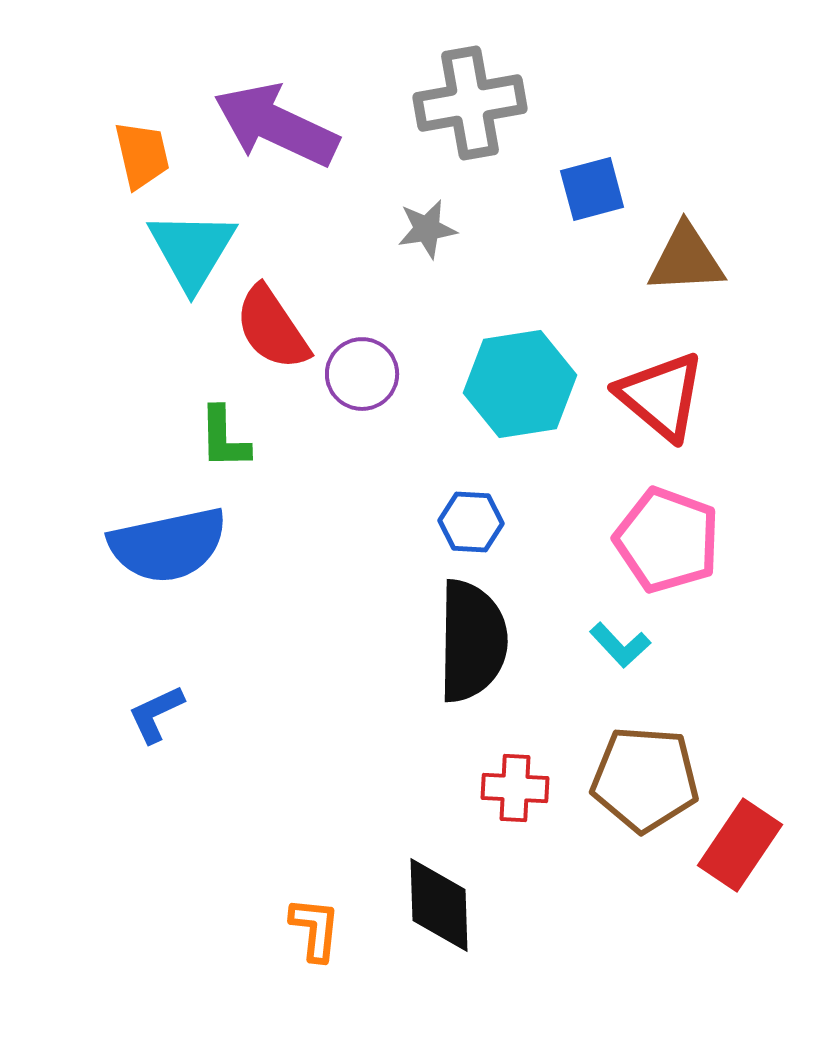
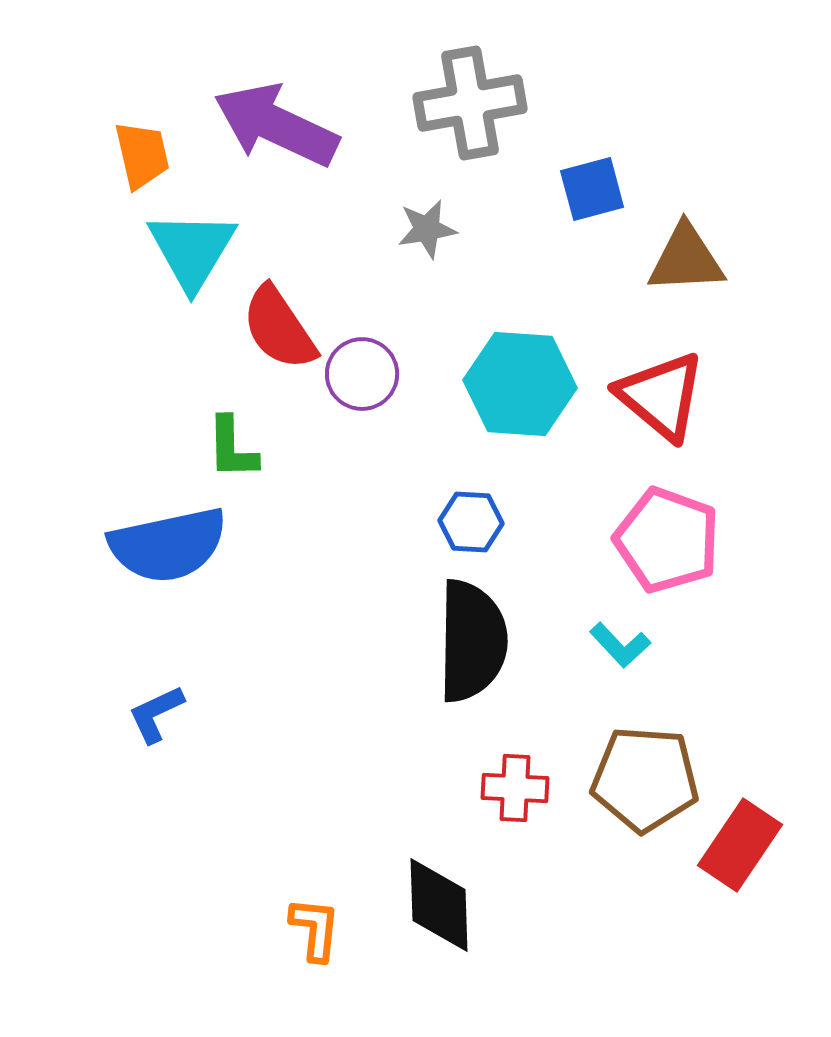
red semicircle: moved 7 px right
cyan hexagon: rotated 13 degrees clockwise
green L-shape: moved 8 px right, 10 px down
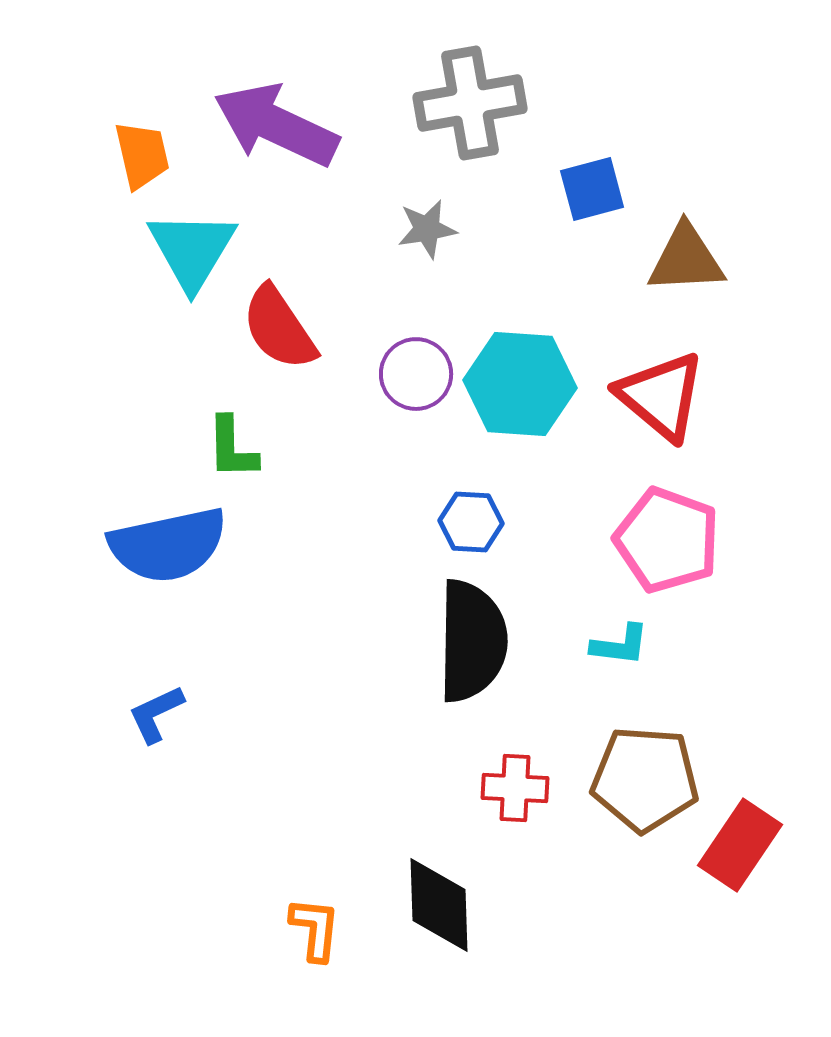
purple circle: moved 54 px right
cyan L-shape: rotated 40 degrees counterclockwise
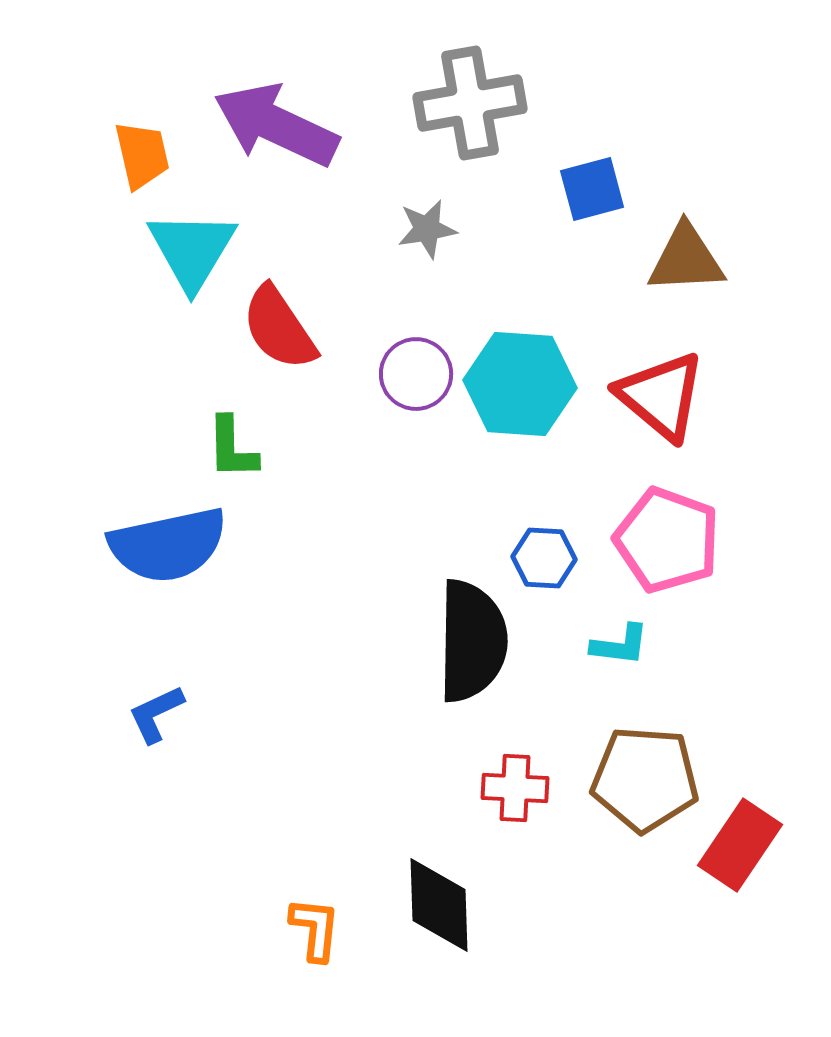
blue hexagon: moved 73 px right, 36 px down
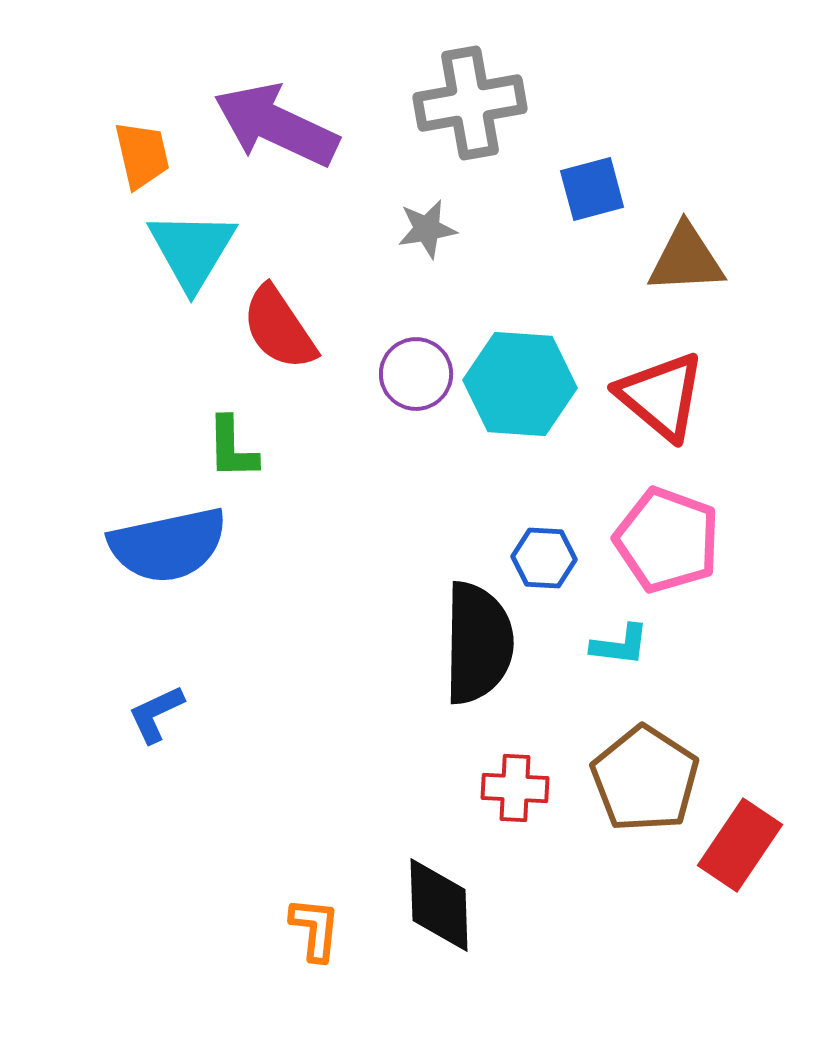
black semicircle: moved 6 px right, 2 px down
brown pentagon: rotated 29 degrees clockwise
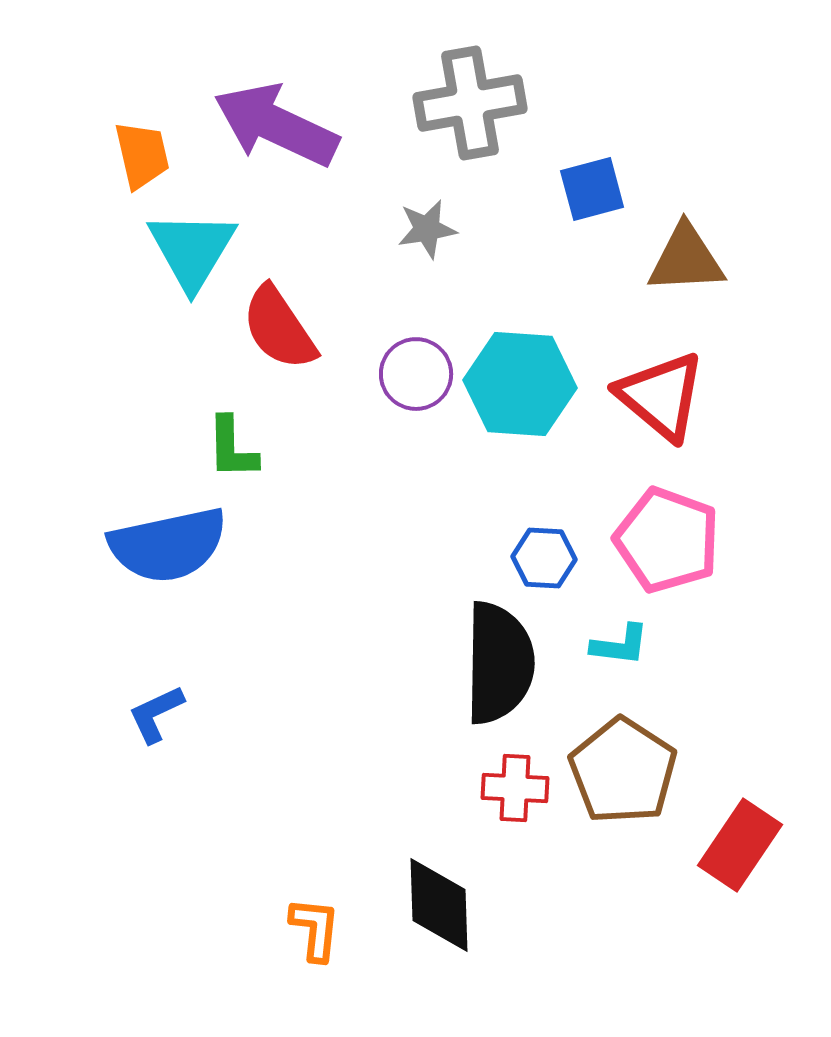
black semicircle: moved 21 px right, 20 px down
brown pentagon: moved 22 px left, 8 px up
